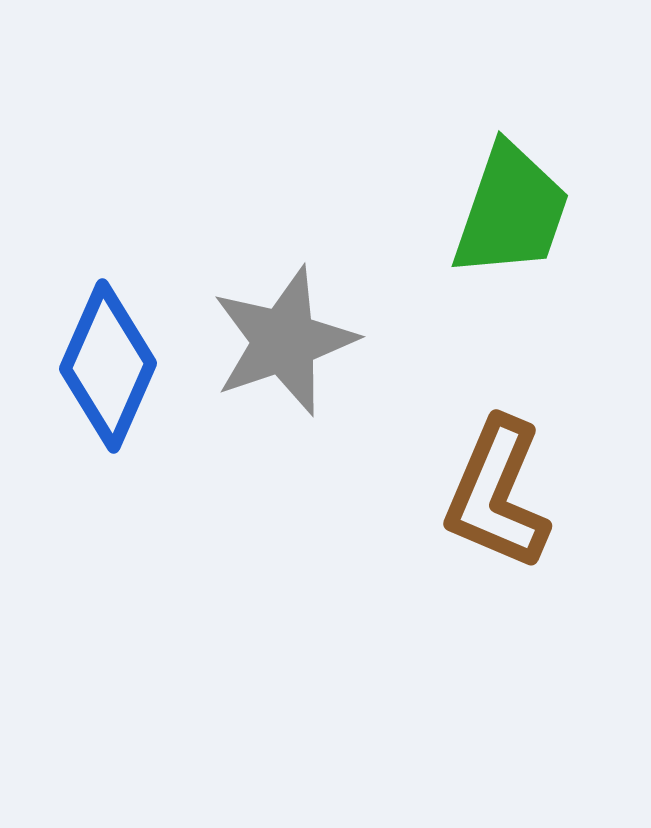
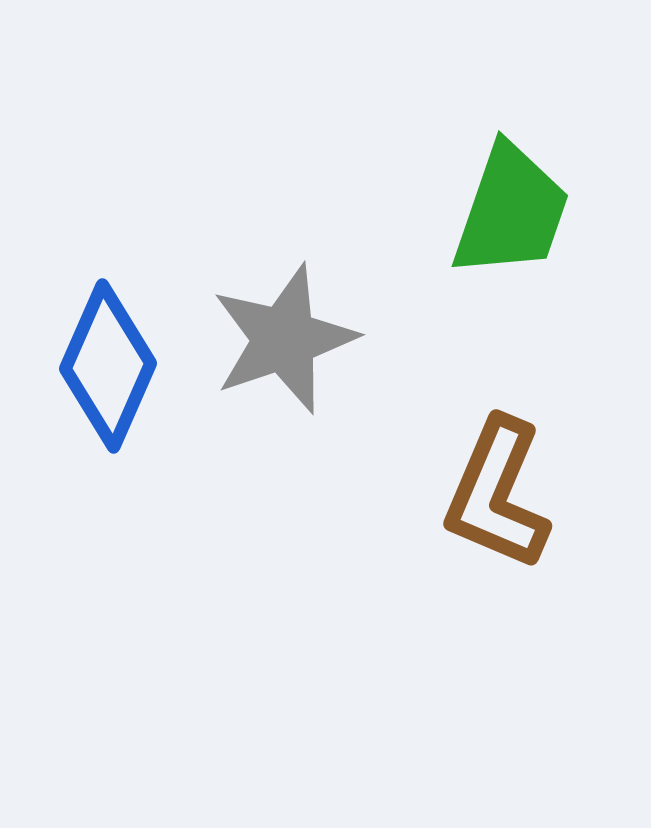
gray star: moved 2 px up
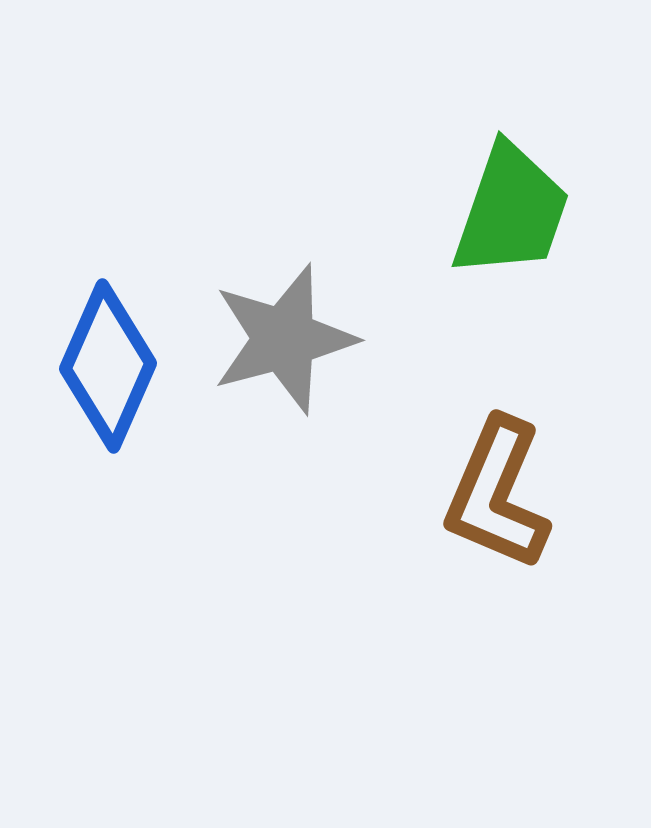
gray star: rotated 4 degrees clockwise
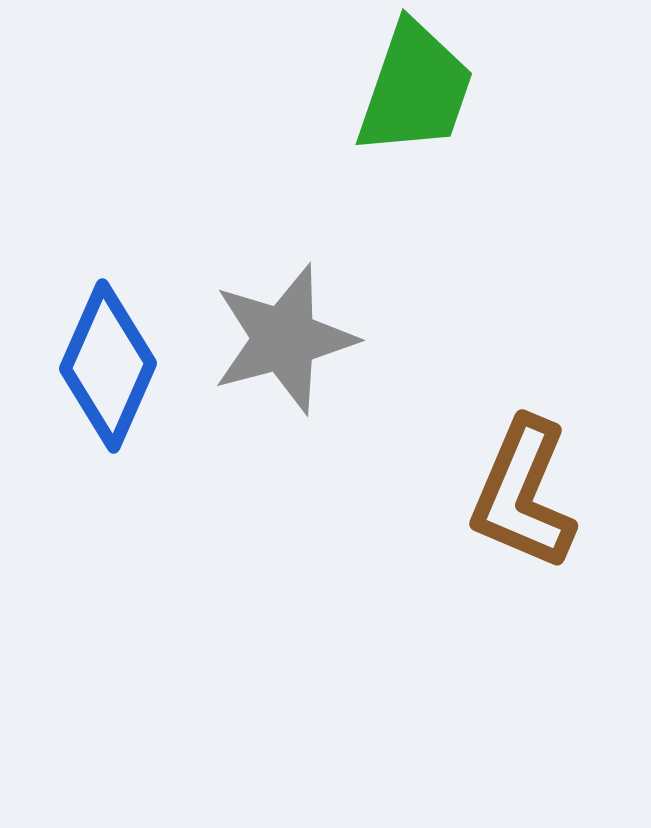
green trapezoid: moved 96 px left, 122 px up
brown L-shape: moved 26 px right
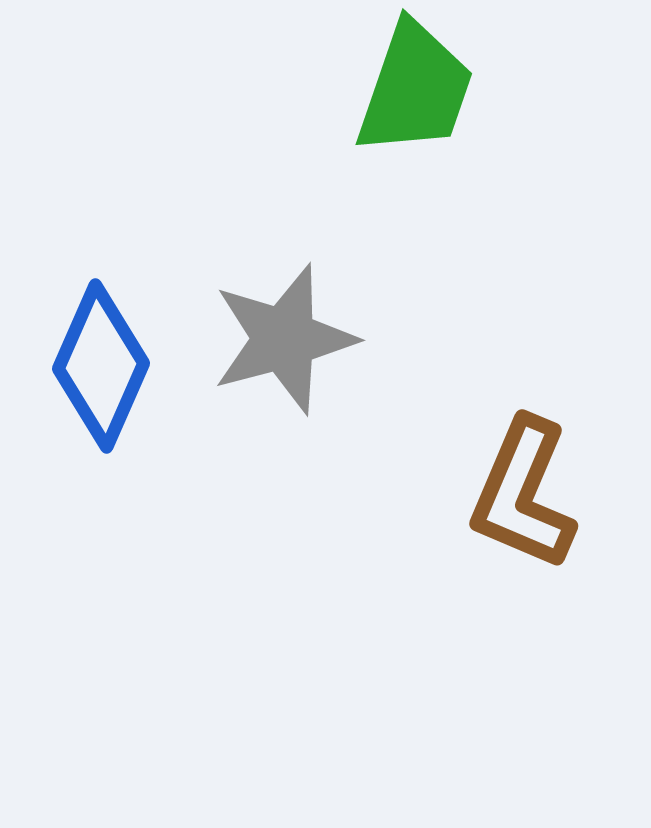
blue diamond: moved 7 px left
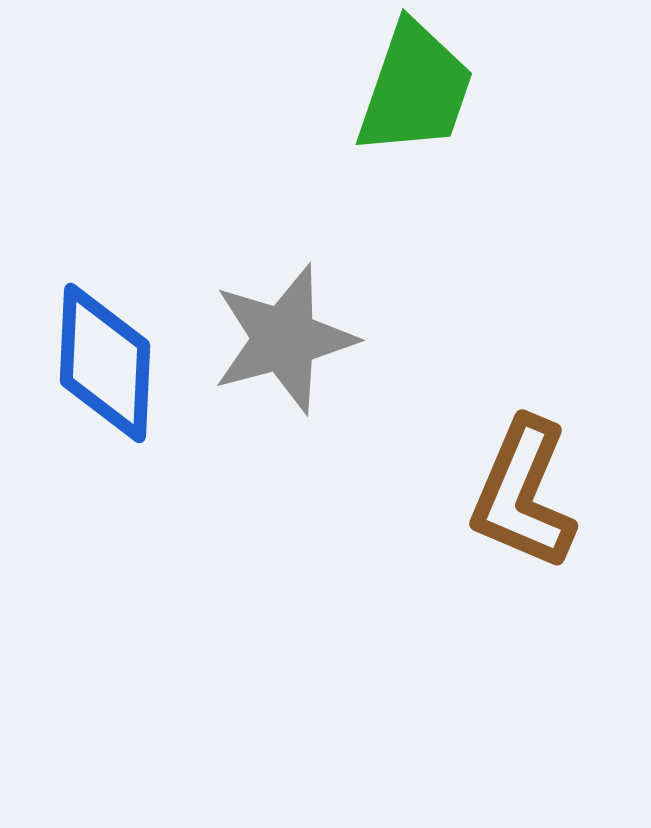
blue diamond: moved 4 px right, 3 px up; rotated 21 degrees counterclockwise
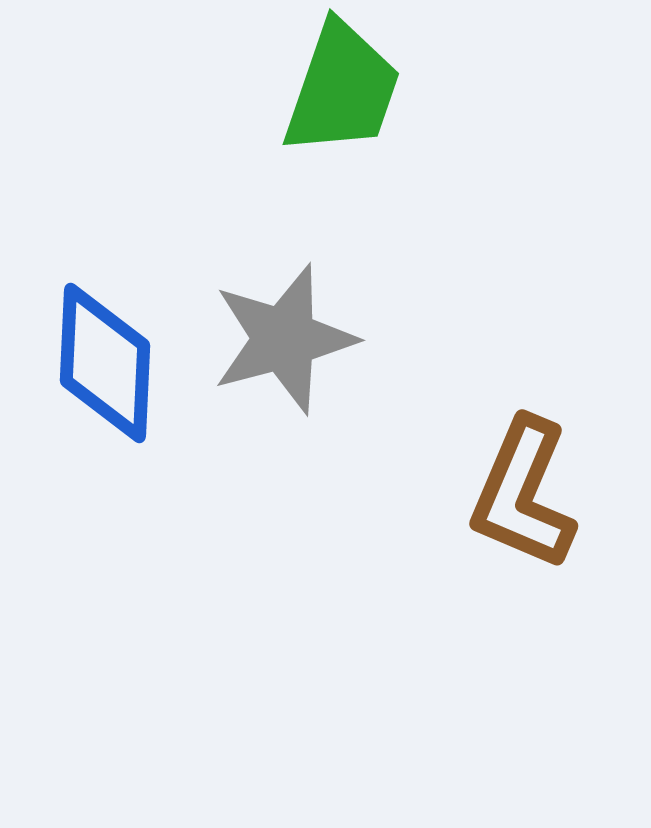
green trapezoid: moved 73 px left
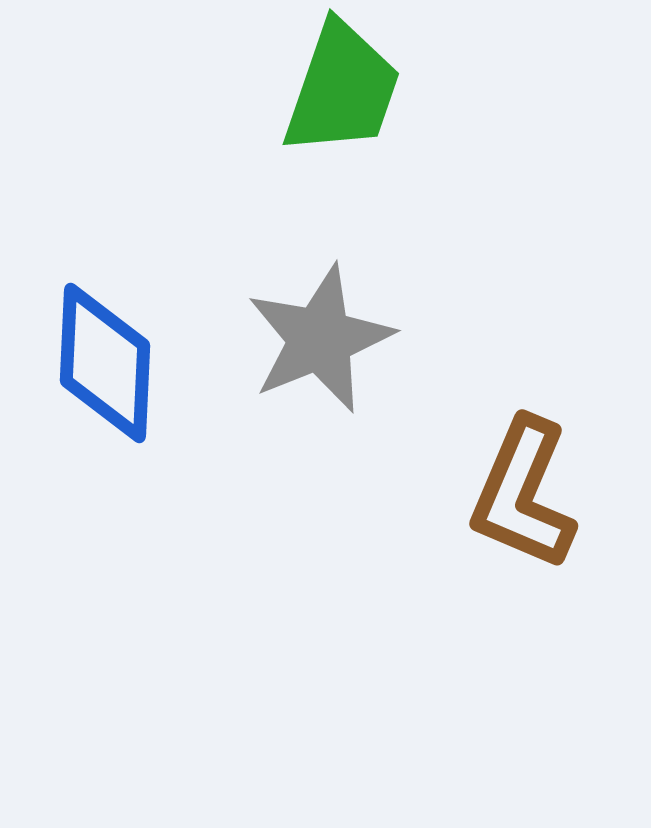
gray star: moved 36 px right; rotated 7 degrees counterclockwise
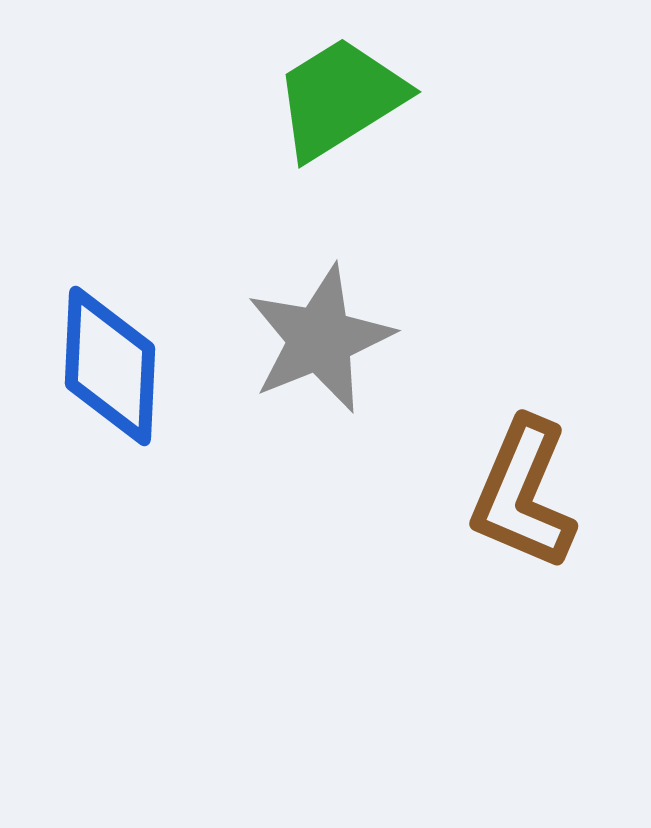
green trapezoid: moved 2 px left, 9 px down; rotated 141 degrees counterclockwise
blue diamond: moved 5 px right, 3 px down
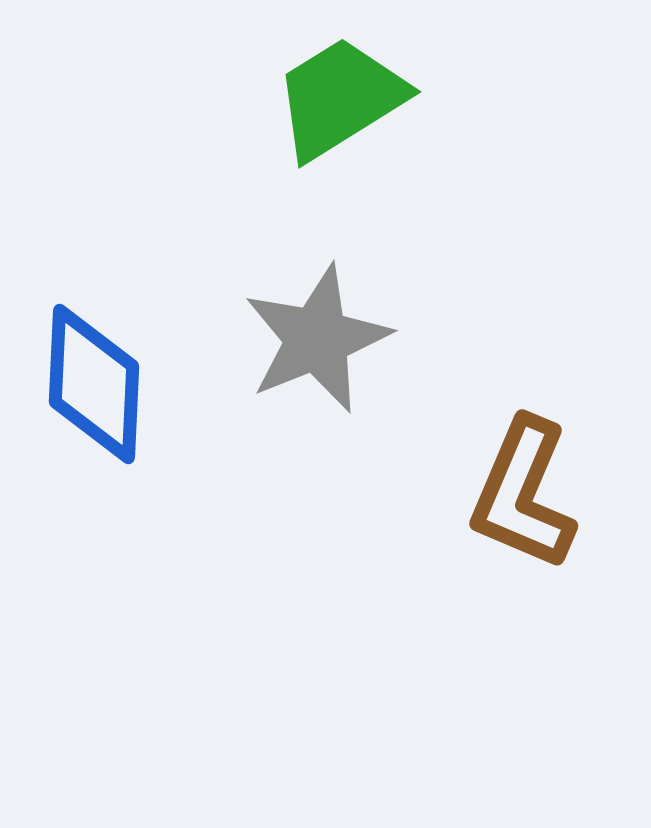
gray star: moved 3 px left
blue diamond: moved 16 px left, 18 px down
